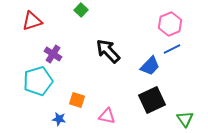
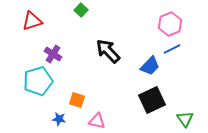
pink triangle: moved 10 px left, 5 px down
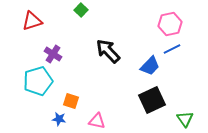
pink hexagon: rotated 10 degrees clockwise
orange square: moved 6 px left, 1 px down
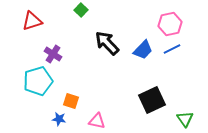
black arrow: moved 1 px left, 8 px up
blue trapezoid: moved 7 px left, 16 px up
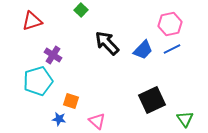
purple cross: moved 1 px down
pink triangle: rotated 30 degrees clockwise
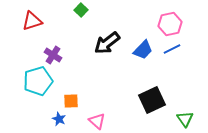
black arrow: rotated 84 degrees counterclockwise
orange square: rotated 21 degrees counterclockwise
blue star: rotated 16 degrees clockwise
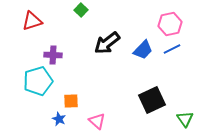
purple cross: rotated 30 degrees counterclockwise
